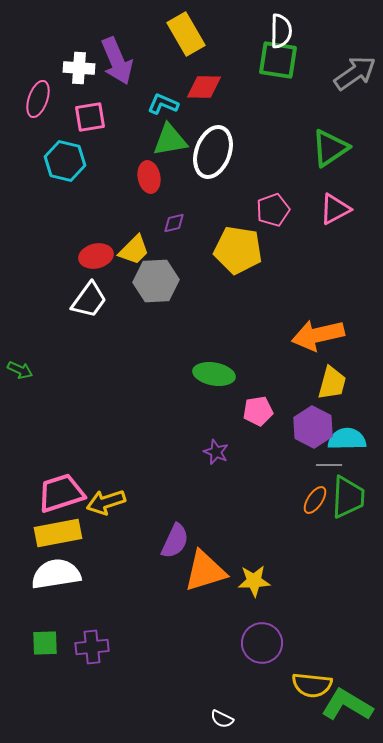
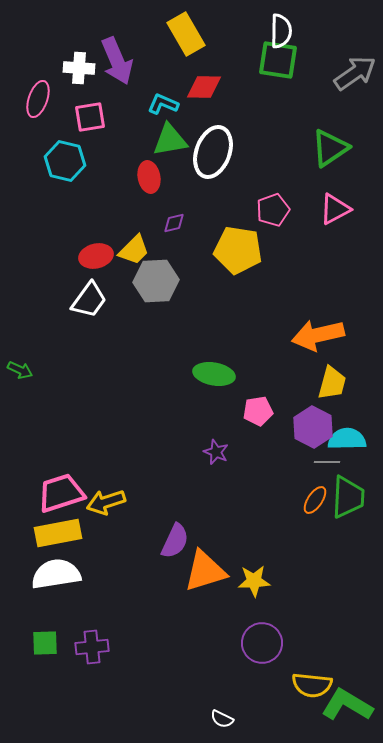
gray line at (329, 465): moved 2 px left, 3 px up
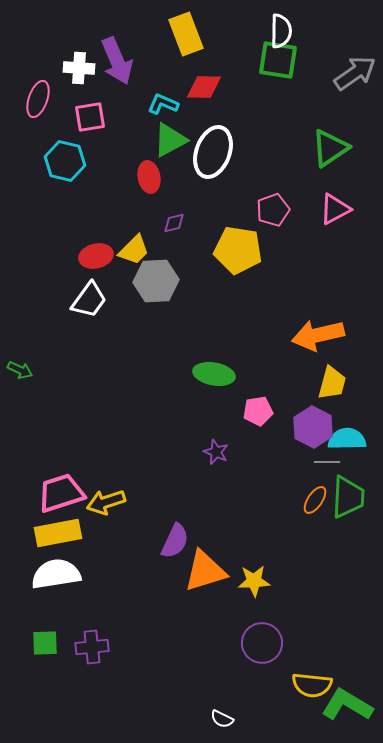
yellow rectangle at (186, 34): rotated 9 degrees clockwise
green triangle at (170, 140): rotated 18 degrees counterclockwise
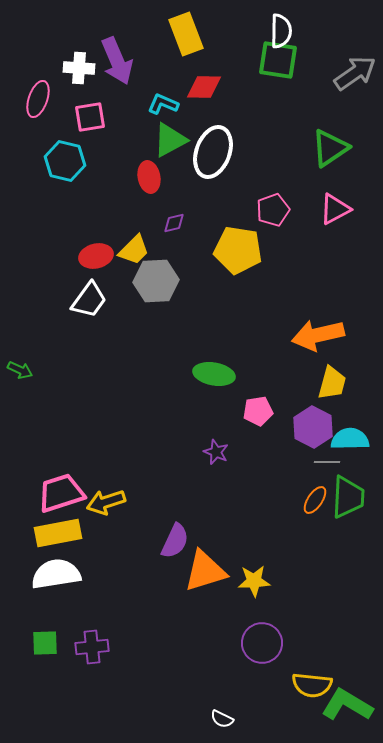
cyan semicircle at (347, 439): moved 3 px right
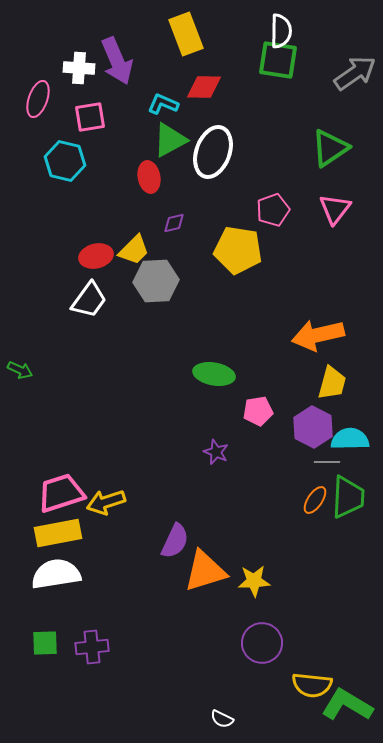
pink triangle at (335, 209): rotated 24 degrees counterclockwise
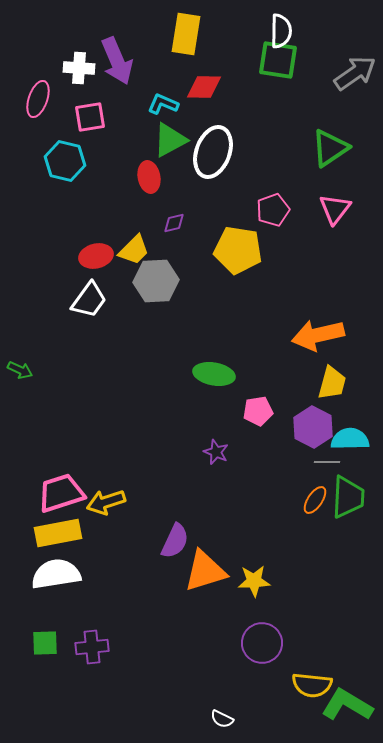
yellow rectangle at (186, 34): rotated 30 degrees clockwise
